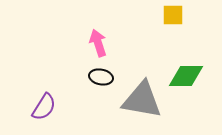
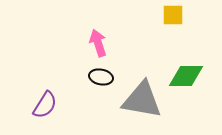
purple semicircle: moved 1 px right, 2 px up
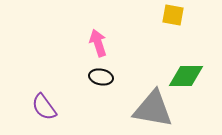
yellow square: rotated 10 degrees clockwise
gray triangle: moved 11 px right, 9 px down
purple semicircle: moved 1 px left, 2 px down; rotated 112 degrees clockwise
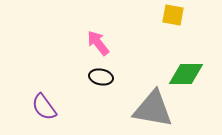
pink arrow: rotated 20 degrees counterclockwise
green diamond: moved 2 px up
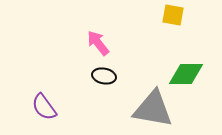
black ellipse: moved 3 px right, 1 px up
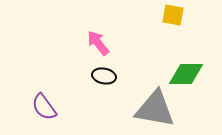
gray triangle: moved 2 px right
